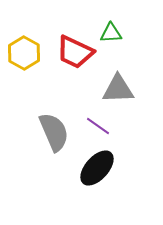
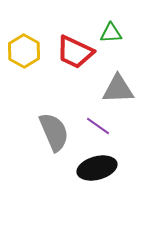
yellow hexagon: moved 2 px up
black ellipse: rotated 33 degrees clockwise
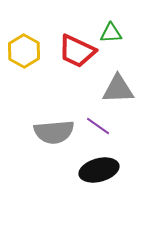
red trapezoid: moved 2 px right, 1 px up
gray semicircle: rotated 108 degrees clockwise
black ellipse: moved 2 px right, 2 px down
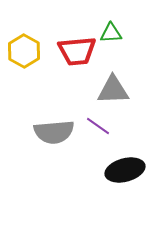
red trapezoid: rotated 30 degrees counterclockwise
gray triangle: moved 5 px left, 1 px down
black ellipse: moved 26 px right
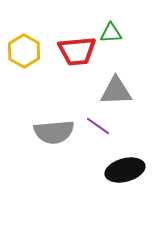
gray triangle: moved 3 px right, 1 px down
